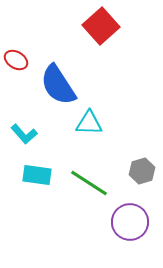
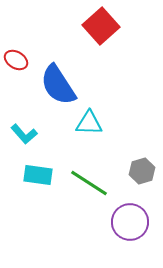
cyan rectangle: moved 1 px right
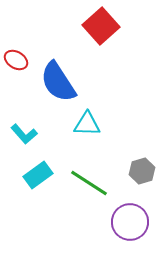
blue semicircle: moved 3 px up
cyan triangle: moved 2 px left, 1 px down
cyan rectangle: rotated 44 degrees counterclockwise
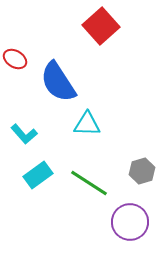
red ellipse: moved 1 px left, 1 px up
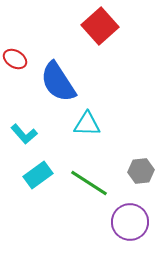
red square: moved 1 px left
gray hexagon: moved 1 px left; rotated 10 degrees clockwise
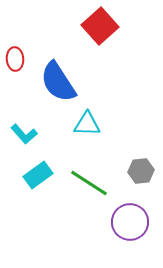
red ellipse: rotated 55 degrees clockwise
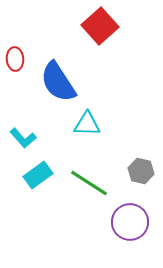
cyan L-shape: moved 1 px left, 4 px down
gray hexagon: rotated 20 degrees clockwise
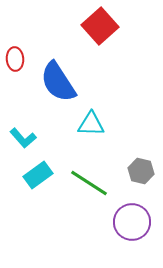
cyan triangle: moved 4 px right
purple circle: moved 2 px right
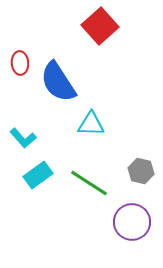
red ellipse: moved 5 px right, 4 px down
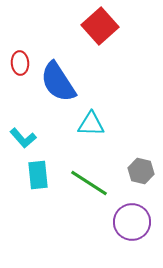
cyan rectangle: rotated 60 degrees counterclockwise
